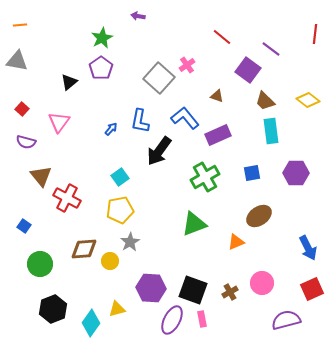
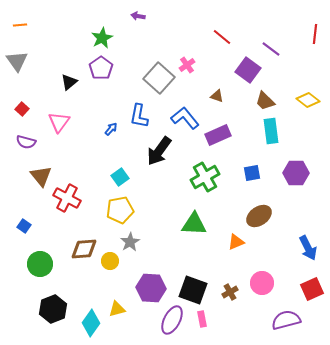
gray triangle at (17, 61): rotated 45 degrees clockwise
blue L-shape at (140, 121): moved 1 px left, 5 px up
green triangle at (194, 224): rotated 24 degrees clockwise
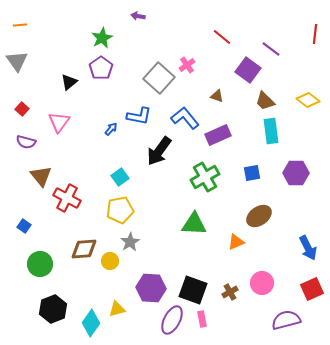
blue L-shape at (139, 116): rotated 90 degrees counterclockwise
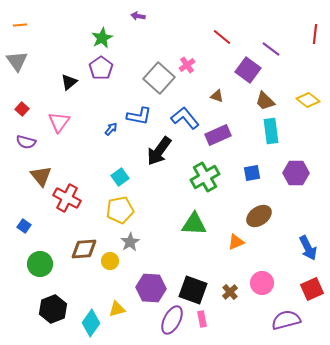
brown cross at (230, 292): rotated 14 degrees counterclockwise
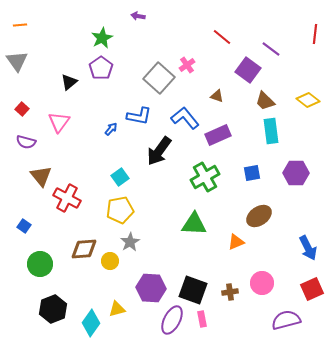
brown cross at (230, 292): rotated 35 degrees clockwise
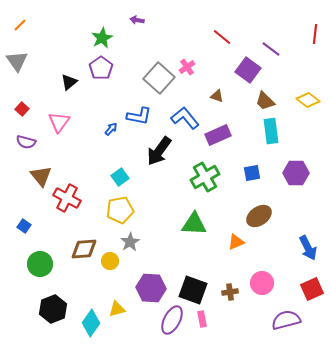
purple arrow at (138, 16): moved 1 px left, 4 px down
orange line at (20, 25): rotated 40 degrees counterclockwise
pink cross at (187, 65): moved 2 px down
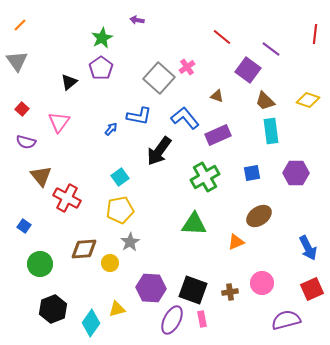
yellow diamond at (308, 100): rotated 20 degrees counterclockwise
yellow circle at (110, 261): moved 2 px down
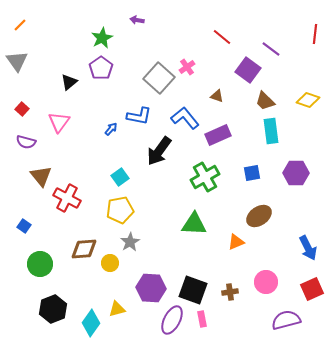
pink circle at (262, 283): moved 4 px right, 1 px up
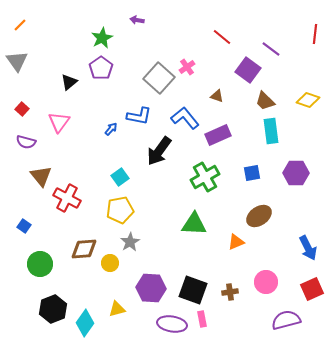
purple ellipse at (172, 320): moved 4 px down; rotated 72 degrees clockwise
cyan diamond at (91, 323): moved 6 px left
